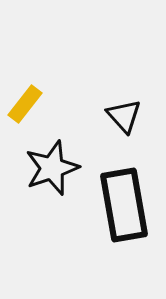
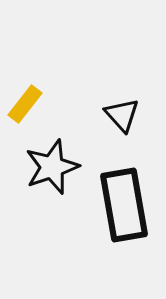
black triangle: moved 2 px left, 1 px up
black star: moved 1 px up
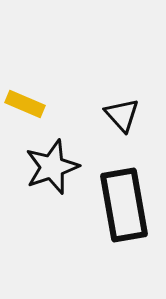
yellow rectangle: rotated 75 degrees clockwise
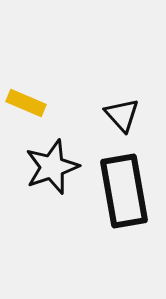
yellow rectangle: moved 1 px right, 1 px up
black rectangle: moved 14 px up
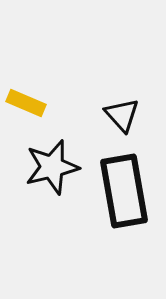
black star: rotated 6 degrees clockwise
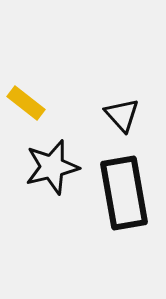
yellow rectangle: rotated 15 degrees clockwise
black rectangle: moved 2 px down
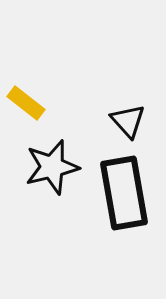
black triangle: moved 6 px right, 6 px down
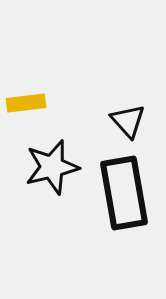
yellow rectangle: rotated 45 degrees counterclockwise
